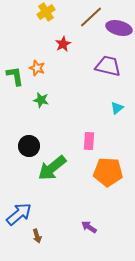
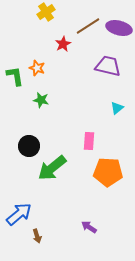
brown line: moved 3 px left, 9 px down; rotated 10 degrees clockwise
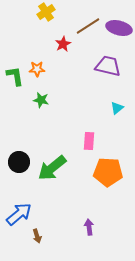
orange star: moved 1 px down; rotated 21 degrees counterclockwise
black circle: moved 10 px left, 16 px down
purple arrow: rotated 49 degrees clockwise
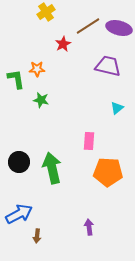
green L-shape: moved 1 px right, 3 px down
green arrow: rotated 116 degrees clockwise
blue arrow: rotated 12 degrees clockwise
brown arrow: rotated 24 degrees clockwise
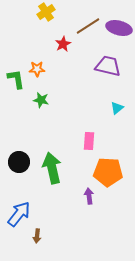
blue arrow: rotated 24 degrees counterclockwise
purple arrow: moved 31 px up
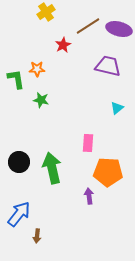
purple ellipse: moved 1 px down
red star: moved 1 px down
pink rectangle: moved 1 px left, 2 px down
